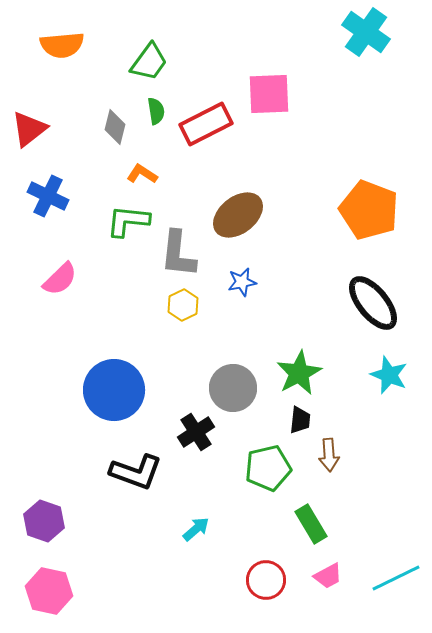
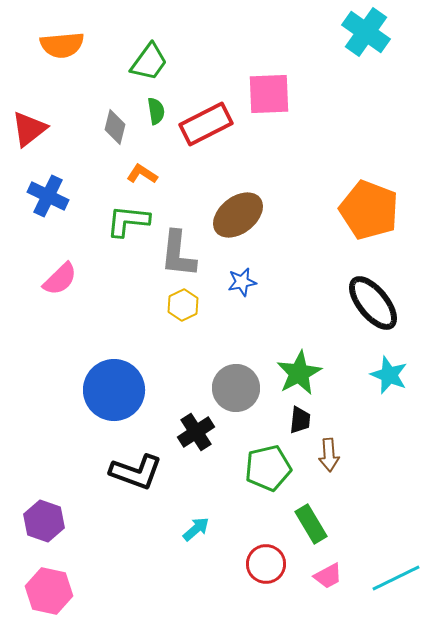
gray circle: moved 3 px right
red circle: moved 16 px up
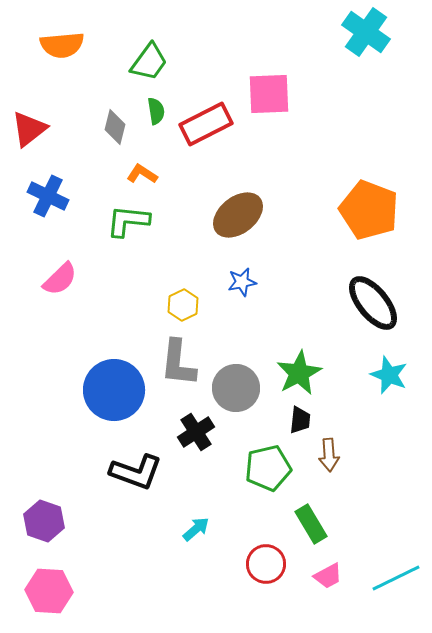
gray L-shape: moved 109 px down
pink hexagon: rotated 9 degrees counterclockwise
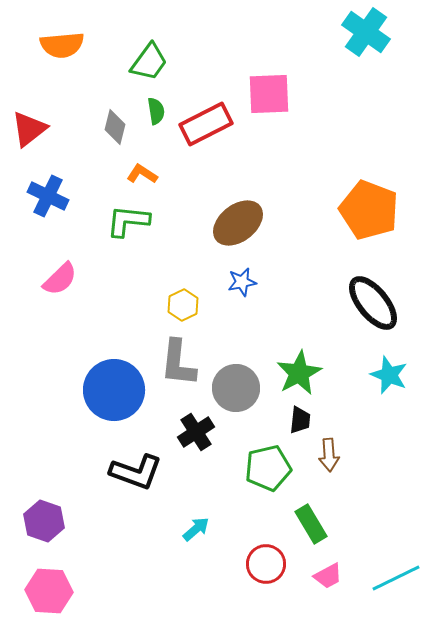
brown ellipse: moved 8 px down
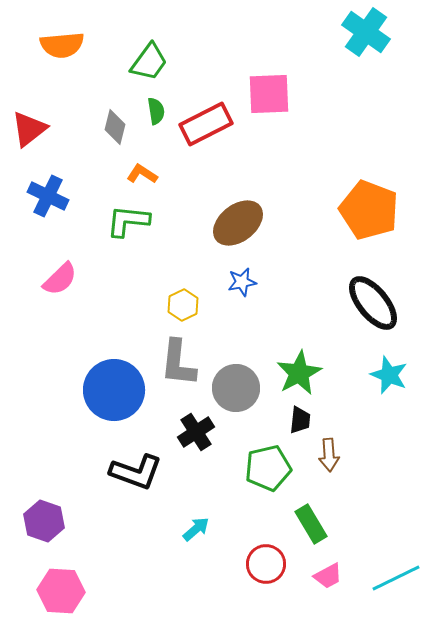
pink hexagon: moved 12 px right
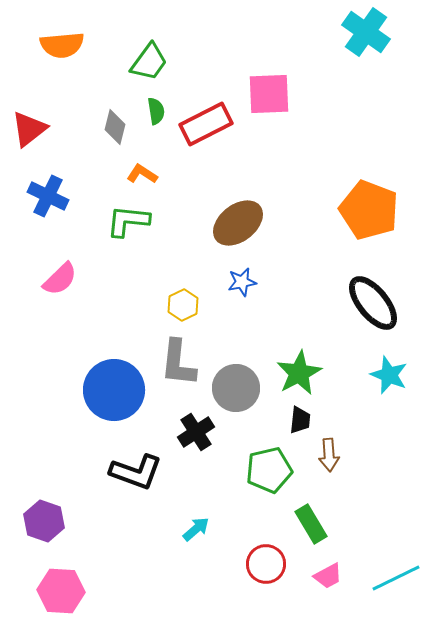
green pentagon: moved 1 px right, 2 px down
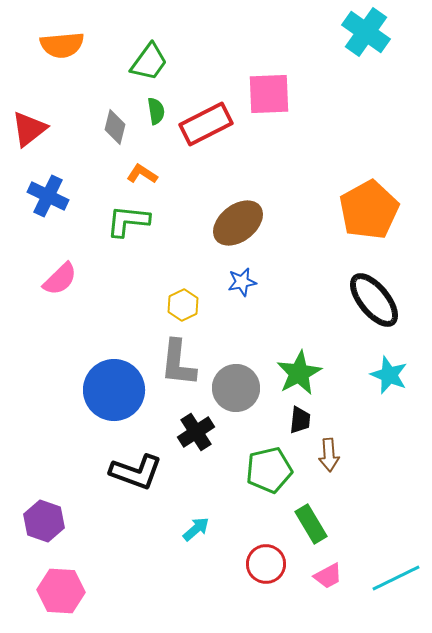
orange pentagon: rotated 22 degrees clockwise
black ellipse: moved 1 px right, 3 px up
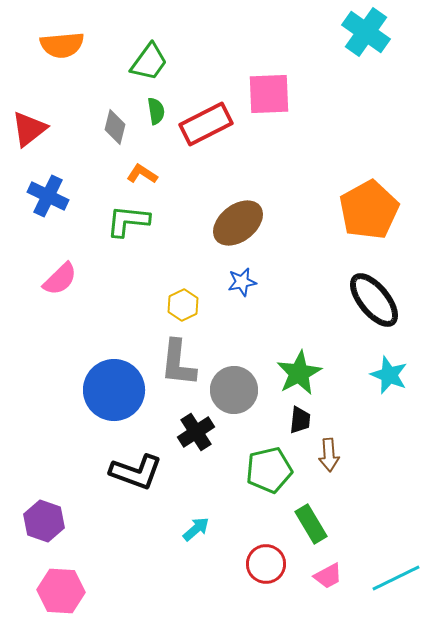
gray circle: moved 2 px left, 2 px down
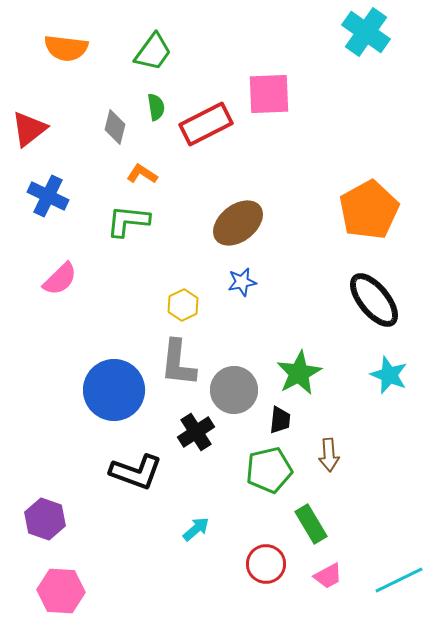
orange semicircle: moved 4 px right, 3 px down; rotated 12 degrees clockwise
green trapezoid: moved 4 px right, 10 px up
green semicircle: moved 4 px up
black trapezoid: moved 20 px left
purple hexagon: moved 1 px right, 2 px up
cyan line: moved 3 px right, 2 px down
